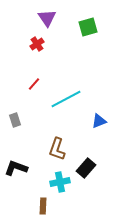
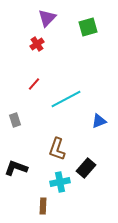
purple triangle: rotated 18 degrees clockwise
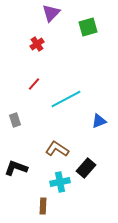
purple triangle: moved 4 px right, 5 px up
brown L-shape: rotated 105 degrees clockwise
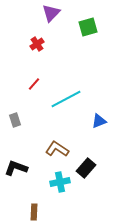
brown rectangle: moved 9 px left, 6 px down
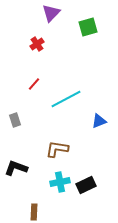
brown L-shape: rotated 25 degrees counterclockwise
black rectangle: moved 17 px down; rotated 24 degrees clockwise
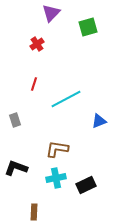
red line: rotated 24 degrees counterclockwise
cyan cross: moved 4 px left, 4 px up
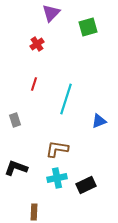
cyan line: rotated 44 degrees counterclockwise
cyan cross: moved 1 px right
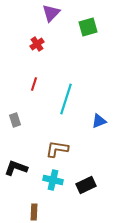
cyan cross: moved 4 px left, 2 px down; rotated 24 degrees clockwise
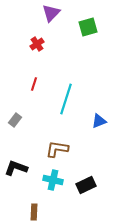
gray rectangle: rotated 56 degrees clockwise
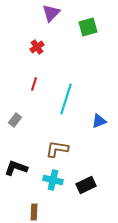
red cross: moved 3 px down
